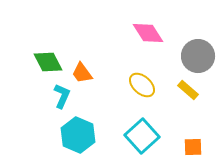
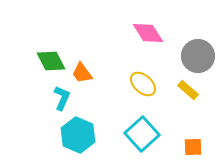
green diamond: moved 3 px right, 1 px up
yellow ellipse: moved 1 px right, 1 px up
cyan L-shape: moved 2 px down
cyan square: moved 2 px up
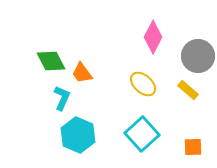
pink diamond: moved 5 px right, 4 px down; rotated 60 degrees clockwise
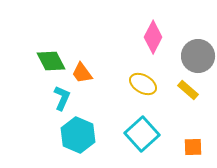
yellow ellipse: rotated 12 degrees counterclockwise
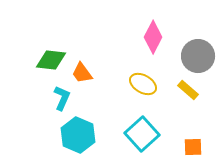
green diamond: moved 1 px up; rotated 56 degrees counterclockwise
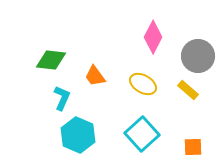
orange trapezoid: moved 13 px right, 3 px down
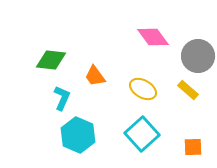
pink diamond: rotated 64 degrees counterclockwise
yellow ellipse: moved 5 px down
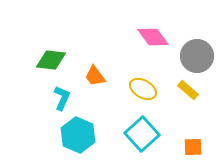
gray circle: moved 1 px left
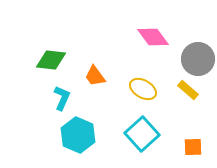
gray circle: moved 1 px right, 3 px down
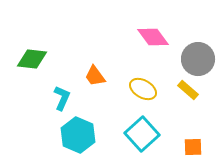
green diamond: moved 19 px left, 1 px up
